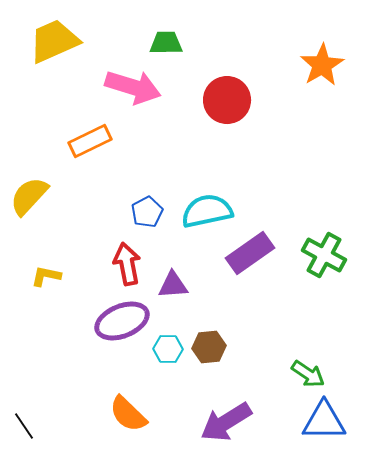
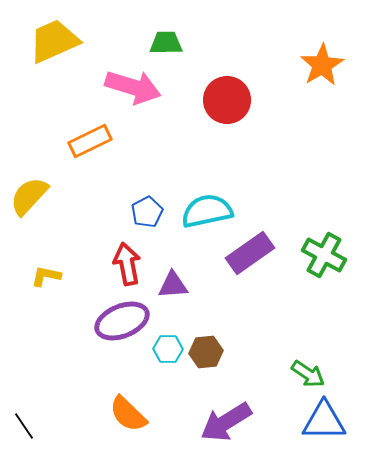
brown hexagon: moved 3 px left, 5 px down
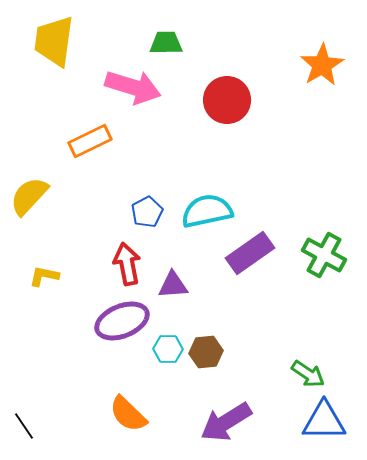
yellow trapezoid: rotated 58 degrees counterclockwise
yellow L-shape: moved 2 px left
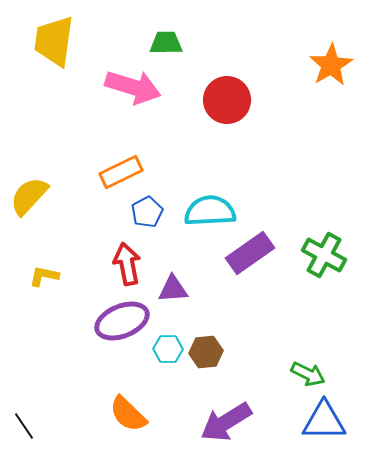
orange star: moved 9 px right
orange rectangle: moved 31 px right, 31 px down
cyan semicircle: moved 3 px right; rotated 9 degrees clockwise
purple triangle: moved 4 px down
green arrow: rotated 8 degrees counterclockwise
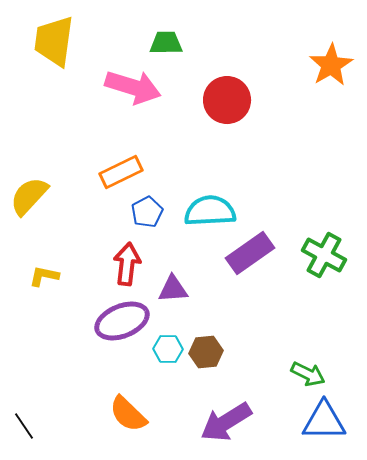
red arrow: rotated 18 degrees clockwise
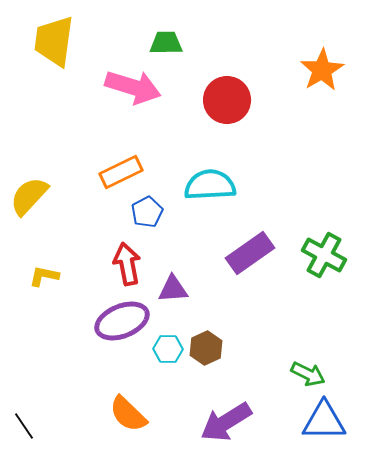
orange star: moved 9 px left, 5 px down
cyan semicircle: moved 26 px up
red arrow: rotated 18 degrees counterclockwise
brown hexagon: moved 4 px up; rotated 20 degrees counterclockwise
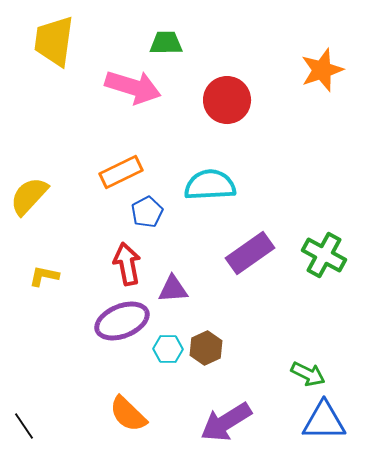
orange star: rotated 12 degrees clockwise
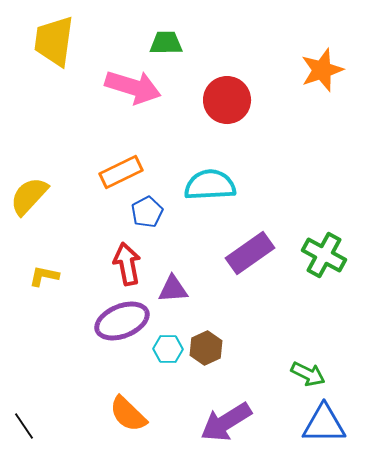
blue triangle: moved 3 px down
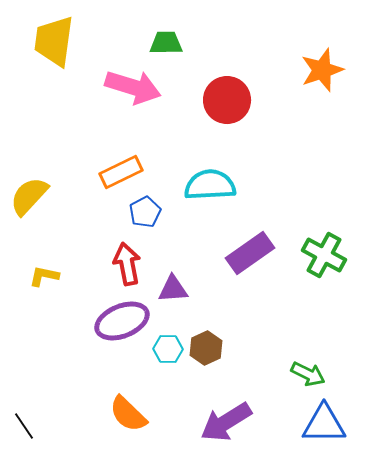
blue pentagon: moved 2 px left
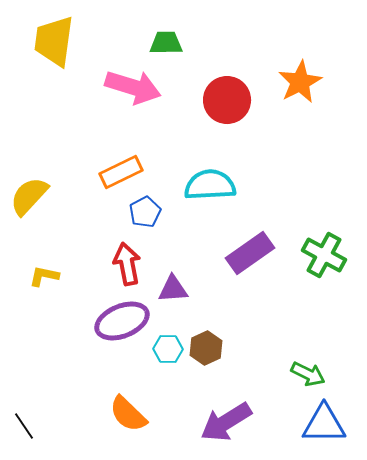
orange star: moved 22 px left, 12 px down; rotated 9 degrees counterclockwise
